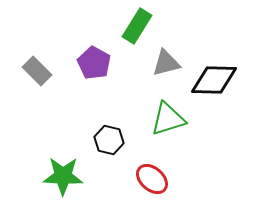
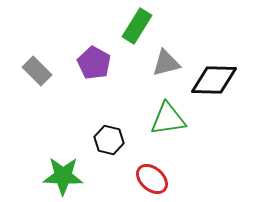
green triangle: rotated 9 degrees clockwise
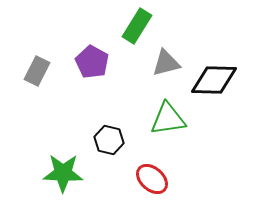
purple pentagon: moved 2 px left, 1 px up
gray rectangle: rotated 72 degrees clockwise
green star: moved 3 px up
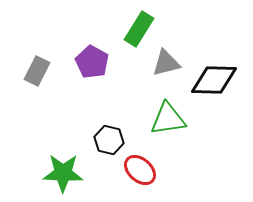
green rectangle: moved 2 px right, 3 px down
red ellipse: moved 12 px left, 9 px up
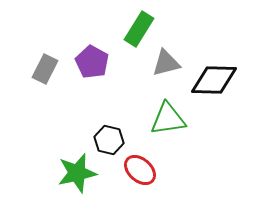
gray rectangle: moved 8 px right, 2 px up
green star: moved 14 px right; rotated 15 degrees counterclockwise
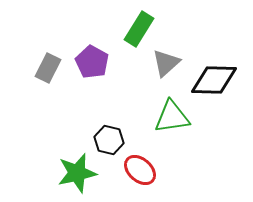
gray triangle: rotated 28 degrees counterclockwise
gray rectangle: moved 3 px right, 1 px up
green triangle: moved 4 px right, 2 px up
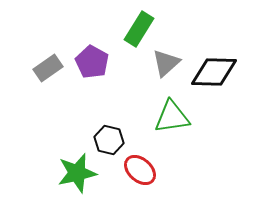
gray rectangle: rotated 28 degrees clockwise
black diamond: moved 8 px up
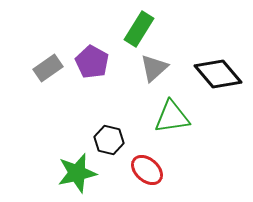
gray triangle: moved 12 px left, 5 px down
black diamond: moved 4 px right, 2 px down; rotated 48 degrees clockwise
red ellipse: moved 7 px right
